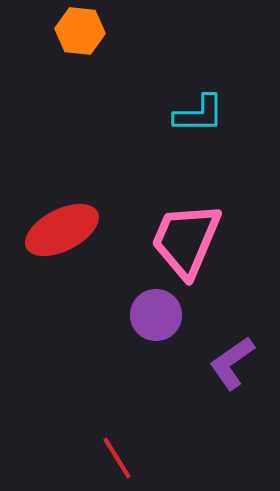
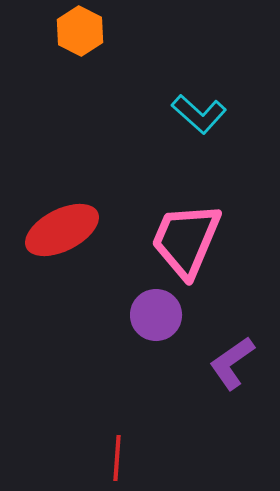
orange hexagon: rotated 21 degrees clockwise
cyan L-shape: rotated 42 degrees clockwise
red line: rotated 36 degrees clockwise
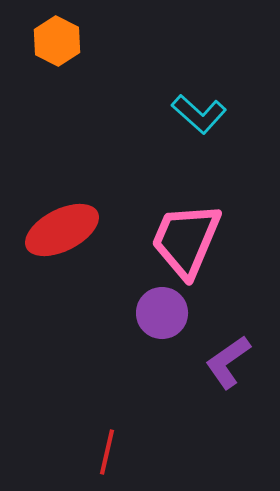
orange hexagon: moved 23 px left, 10 px down
purple circle: moved 6 px right, 2 px up
purple L-shape: moved 4 px left, 1 px up
red line: moved 10 px left, 6 px up; rotated 9 degrees clockwise
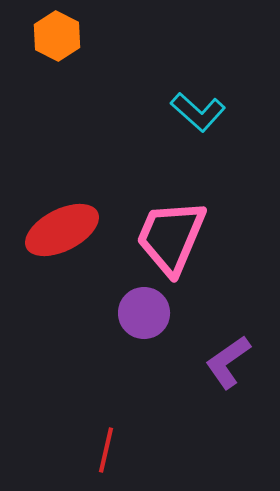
orange hexagon: moved 5 px up
cyan L-shape: moved 1 px left, 2 px up
pink trapezoid: moved 15 px left, 3 px up
purple circle: moved 18 px left
red line: moved 1 px left, 2 px up
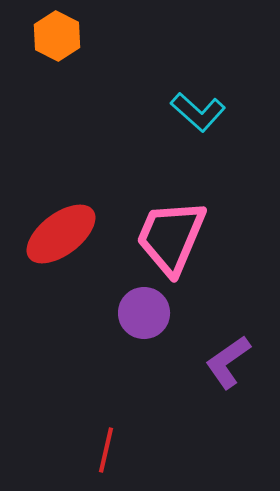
red ellipse: moved 1 px left, 4 px down; rotated 10 degrees counterclockwise
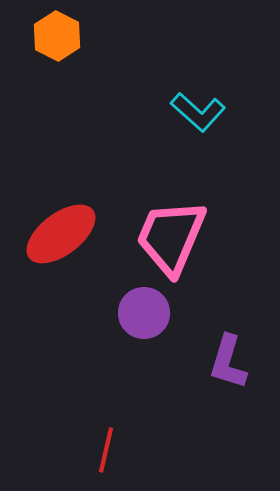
purple L-shape: rotated 38 degrees counterclockwise
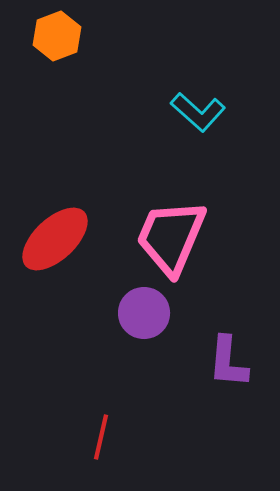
orange hexagon: rotated 12 degrees clockwise
red ellipse: moved 6 px left, 5 px down; rotated 6 degrees counterclockwise
purple L-shape: rotated 12 degrees counterclockwise
red line: moved 5 px left, 13 px up
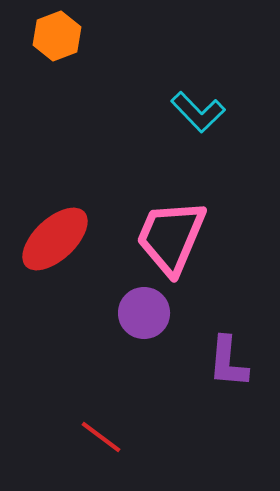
cyan L-shape: rotated 4 degrees clockwise
red line: rotated 66 degrees counterclockwise
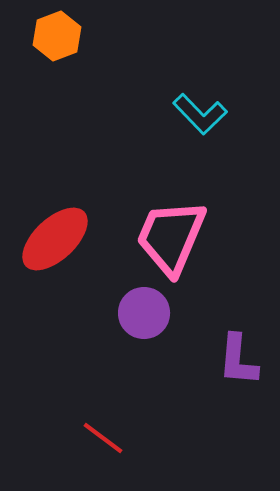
cyan L-shape: moved 2 px right, 2 px down
purple L-shape: moved 10 px right, 2 px up
red line: moved 2 px right, 1 px down
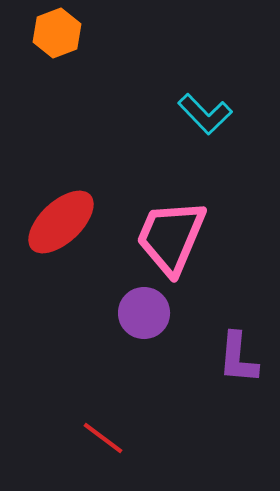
orange hexagon: moved 3 px up
cyan L-shape: moved 5 px right
red ellipse: moved 6 px right, 17 px up
purple L-shape: moved 2 px up
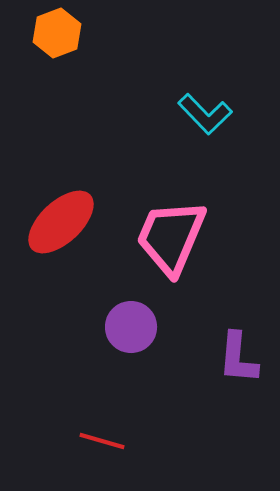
purple circle: moved 13 px left, 14 px down
red line: moved 1 px left, 3 px down; rotated 21 degrees counterclockwise
